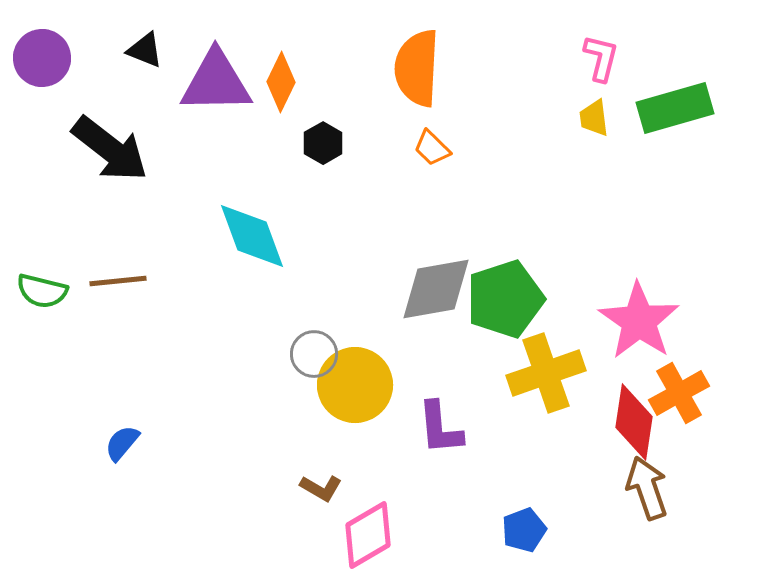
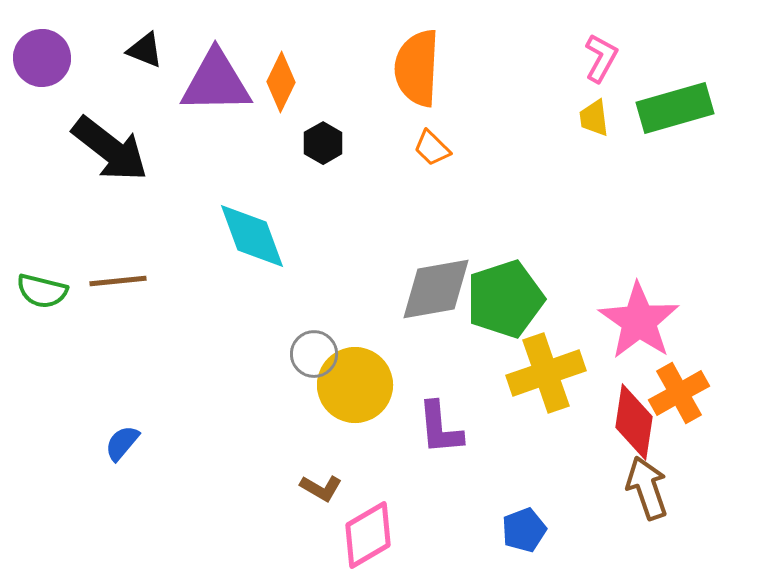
pink L-shape: rotated 15 degrees clockwise
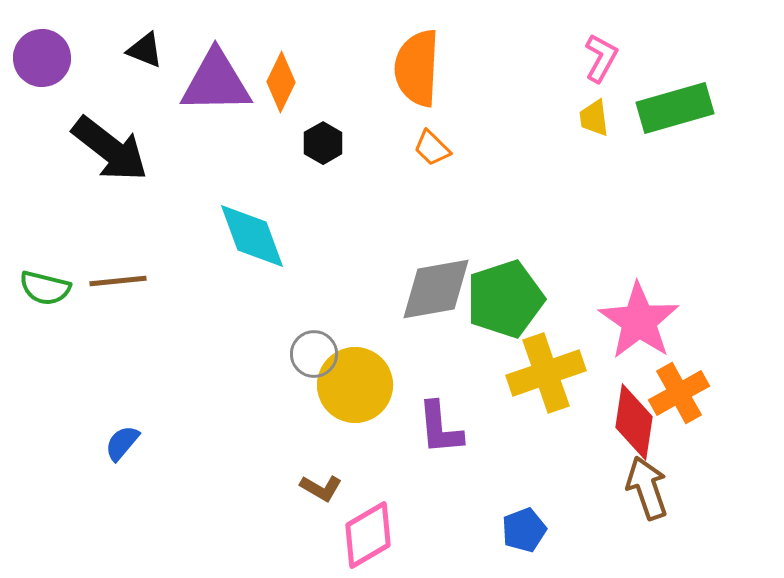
green semicircle: moved 3 px right, 3 px up
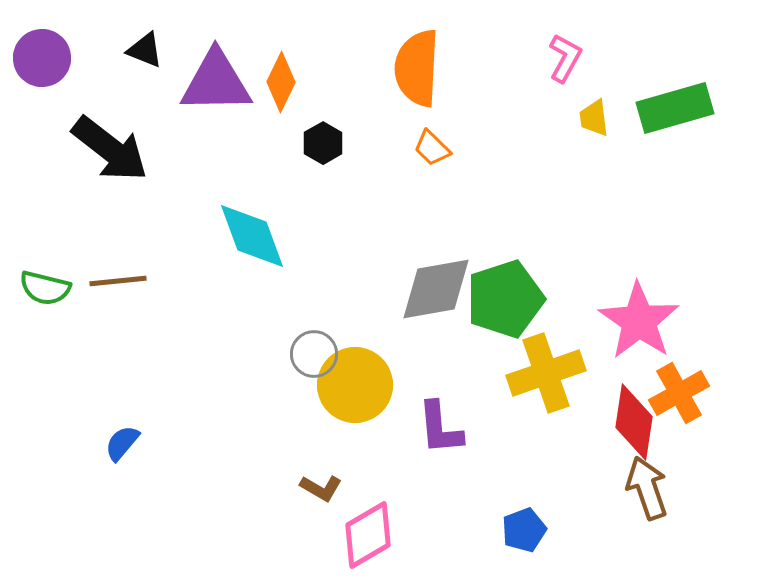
pink L-shape: moved 36 px left
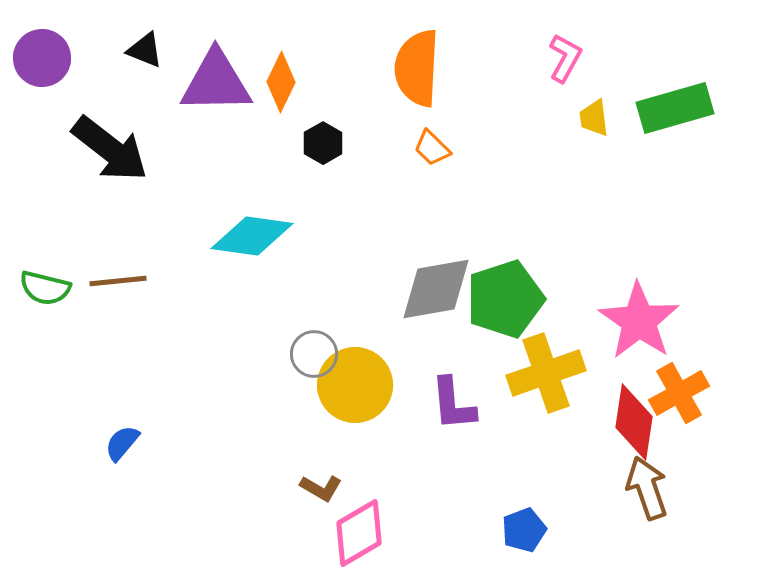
cyan diamond: rotated 62 degrees counterclockwise
purple L-shape: moved 13 px right, 24 px up
pink diamond: moved 9 px left, 2 px up
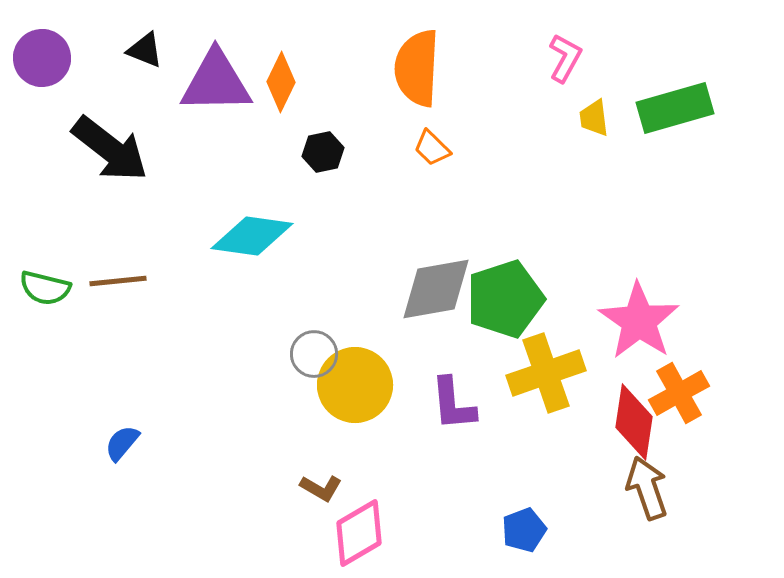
black hexagon: moved 9 px down; rotated 18 degrees clockwise
